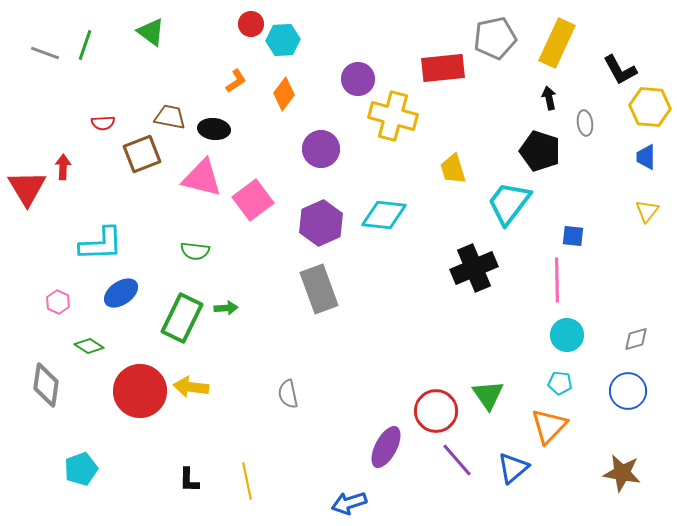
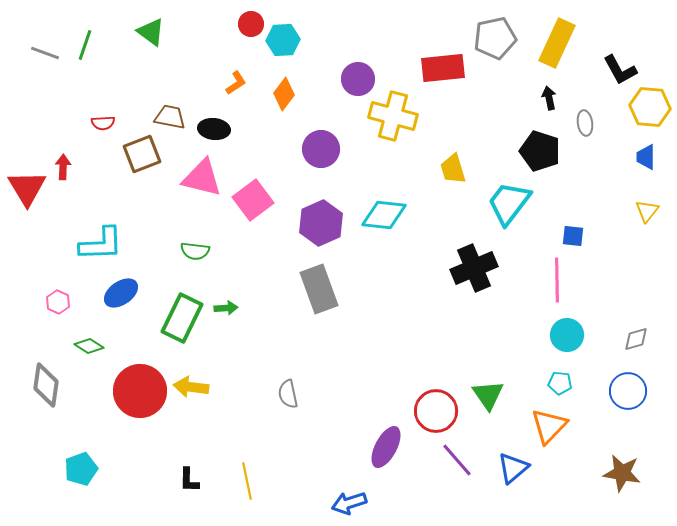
orange L-shape at (236, 81): moved 2 px down
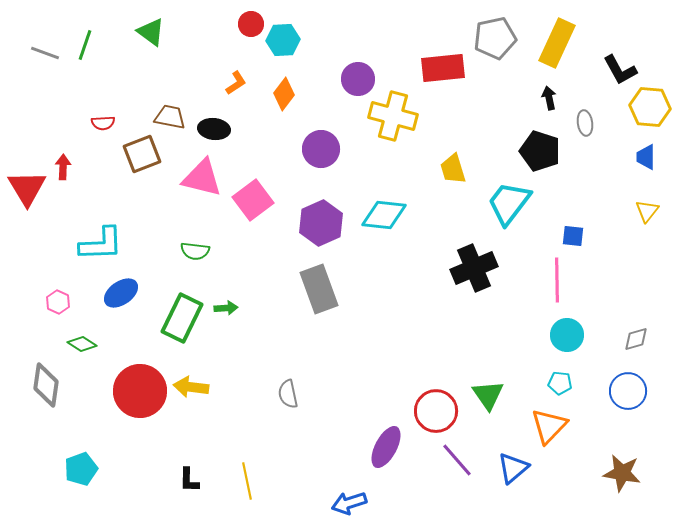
green diamond at (89, 346): moved 7 px left, 2 px up
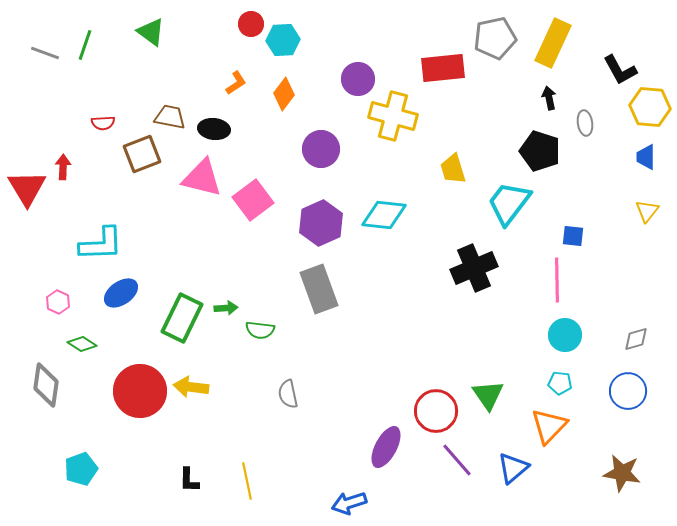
yellow rectangle at (557, 43): moved 4 px left
green semicircle at (195, 251): moved 65 px right, 79 px down
cyan circle at (567, 335): moved 2 px left
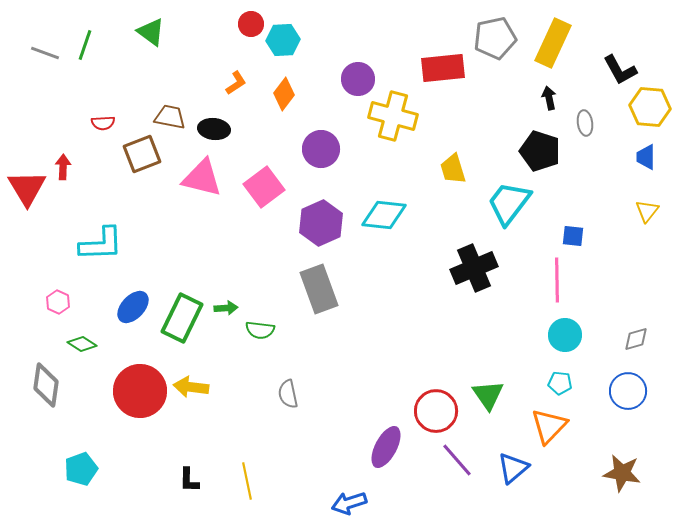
pink square at (253, 200): moved 11 px right, 13 px up
blue ellipse at (121, 293): moved 12 px right, 14 px down; rotated 12 degrees counterclockwise
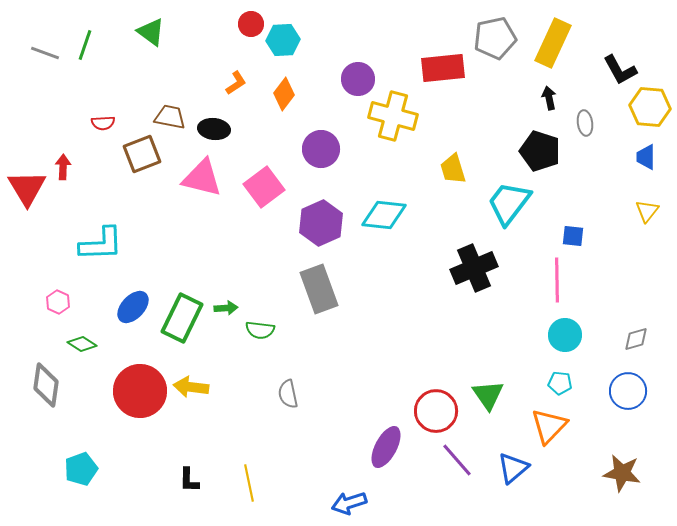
yellow line at (247, 481): moved 2 px right, 2 px down
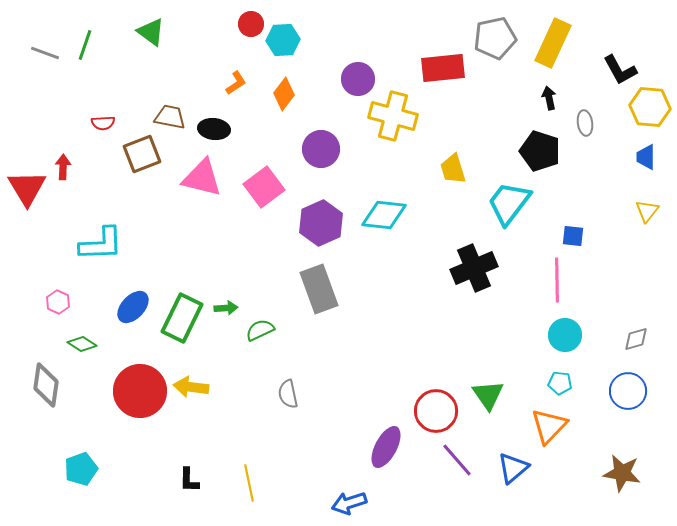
green semicircle at (260, 330): rotated 148 degrees clockwise
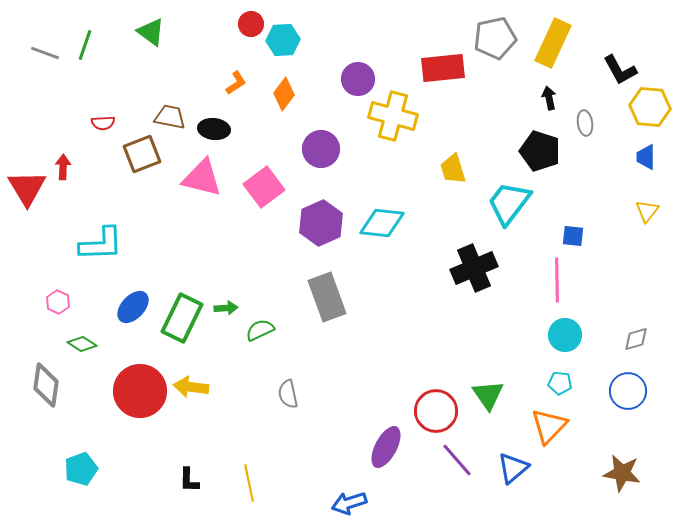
cyan diamond at (384, 215): moved 2 px left, 8 px down
gray rectangle at (319, 289): moved 8 px right, 8 px down
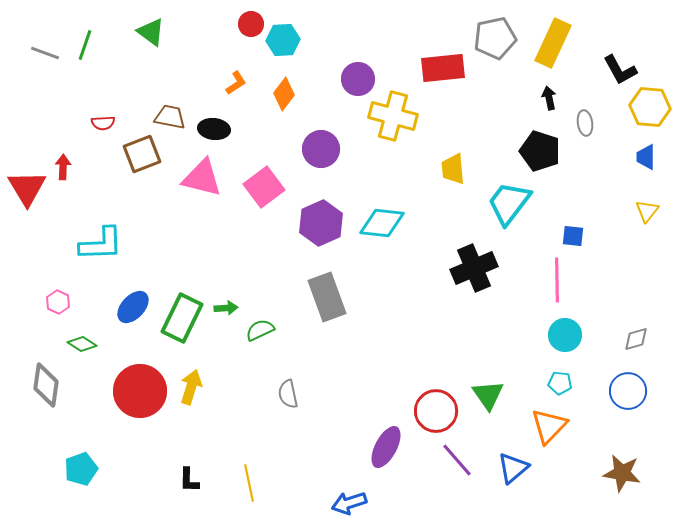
yellow trapezoid at (453, 169): rotated 12 degrees clockwise
yellow arrow at (191, 387): rotated 100 degrees clockwise
